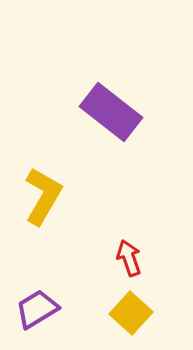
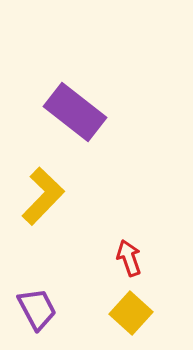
purple rectangle: moved 36 px left
yellow L-shape: rotated 14 degrees clockwise
purple trapezoid: rotated 93 degrees clockwise
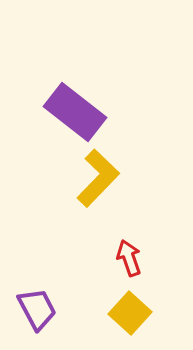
yellow L-shape: moved 55 px right, 18 px up
yellow square: moved 1 px left
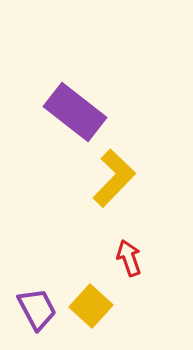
yellow L-shape: moved 16 px right
yellow square: moved 39 px left, 7 px up
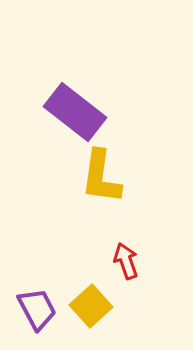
yellow L-shape: moved 13 px left, 1 px up; rotated 144 degrees clockwise
red arrow: moved 3 px left, 3 px down
yellow square: rotated 6 degrees clockwise
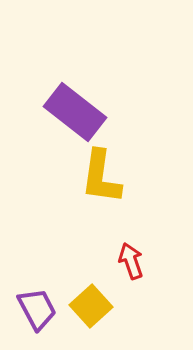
red arrow: moved 5 px right
